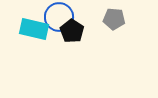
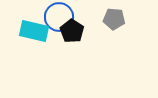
cyan rectangle: moved 2 px down
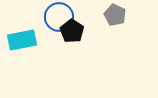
gray pentagon: moved 1 px right, 4 px up; rotated 20 degrees clockwise
cyan rectangle: moved 12 px left, 9 px down; rotated 24 degrees counterclockwise
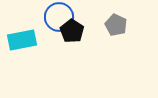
gray pentagon: moved 1 px right, 10 px down
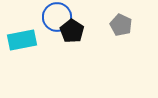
blue circle: moved 2 px left
gray pentagon: moved 5 px right
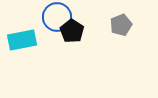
gray pentagon: rotated 25 degrees clockwise
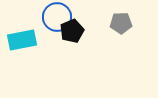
gray pentagon: moved 2 px up; rotated 20 degrees clockwise
black pentagon: rotated 15 degrees clockwise
